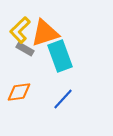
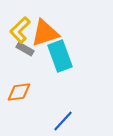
blue line: moved 22 px down
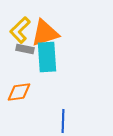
gray rectangle: rotated 18 degrees counterclockwise
cyan rectangle: moved 13 px left, 1 px down; rotated 16 degrees clockwise
blue line: rotated 40 degrees counterclockwise
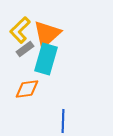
orange triangle: moved 2 px right, 1 px down; rotated 24 degrees counterclockwise
gray rectangle: rotated 48 degrees counterclockwise
cyan rectangle: moved 1 px left, 2 px down; rotated 20 degrees clockwise
orange diamond: moved 8 px right, 3 px up
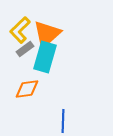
cyan rectangle: moved 1 px left, 2 px up
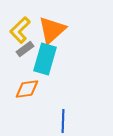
orange triangle: moved 5 px right, 4 px up
cyan rectangle: moved 2 px down
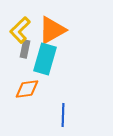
orange triangle: rotated 12 degrees clockwise
gray rectangle: rotated 42 degrees counterclockwise
blue line: moved 6 px up
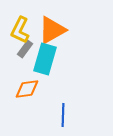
yellow L-shape: rotated 20 degrees counterclockwise
gray rectangle: rotated 24 degrees clockwise
